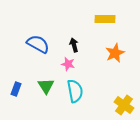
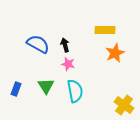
yellow rectangle: moved 11 px down
black arrow: moved 9 px left
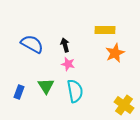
blue semicircle: moved 6 px left
blue rectangle: moved 3 px right, 3 px down
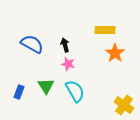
orange star: rotated 12 degrees counterclockwise
cyan semicircle: rotated 20 degrees counterclockwise
